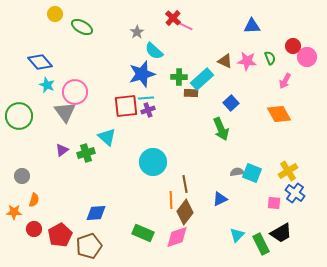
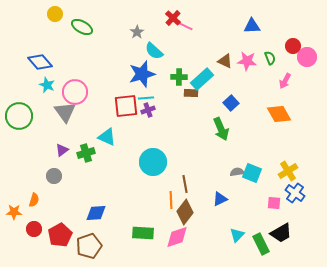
cyan triangle at (107, 137): rotated 18 degrees counterclockwise
gray circle at (22, 176): moved 32 px right
green rectangle at (143, 233): rotated 20 degrees counterclockwise
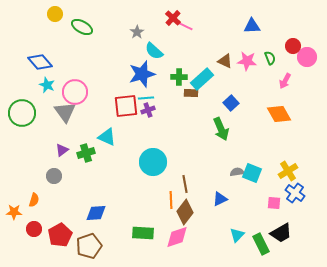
green circle at (19, 116): moved 3 px right, 3 px up
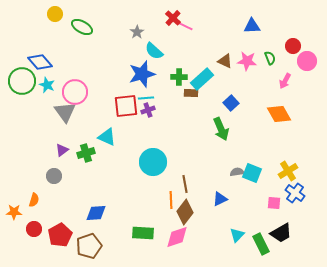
pink circle at (307, 57): moved 4 px down
green circle at (22, 113): moved 32 px up
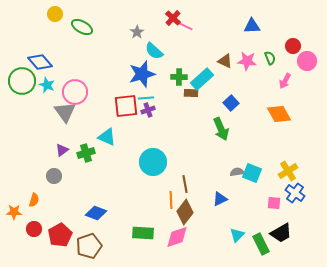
blue diamond at (96, 213): rotated 25 degrees clockwise
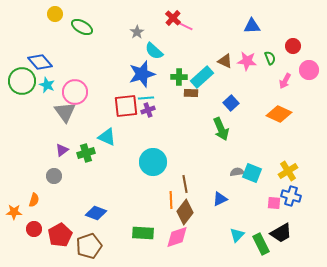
pink circle at (307, 61): moved 2 px right, 9 px down
cyan rectangle at (202, 79): moved 2 px up
orange diamond at (279, 114): rotated 35 degrees counterclockwise
blue cross at (295, 193): moved 4 px left, 3 px down; rotated 18 degrees counterclockwise
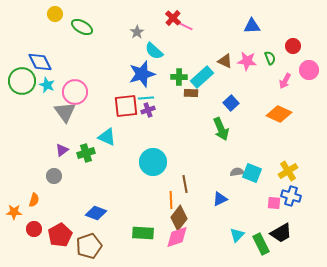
blue diamond at (40, 62): rotated 15 degrees clockwise
brown diamond at (185, 212): moved 6 px left, 6 px down
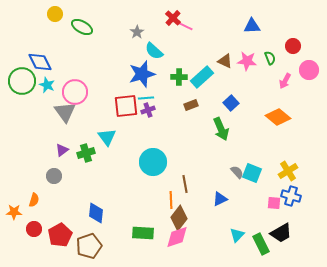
brown rectangle at (191, 93): moved 12 px down; rotated 24 degrees counterclockwise
orange diamond at (279, 114): moved 1 px left, 3 px down; rotated 15 degrees clockwise
cyan triangle at (107, 137): rotated 30 degrees clockwise
gray semicircle at (237, 172): rotated 56 degrees clockwise
blue diamond at (96, 213): rotated 75 degrees clockwise
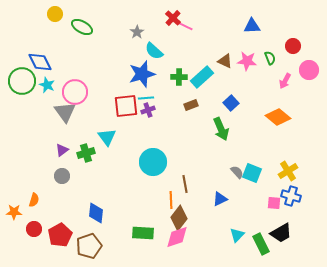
gray circle at (54, 176): moved 8 px right
